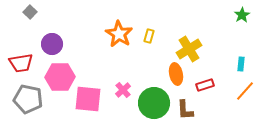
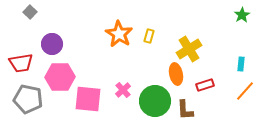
green circle: moved 1 px right, 2 px up
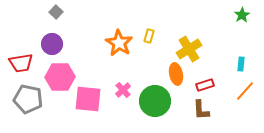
gray square: moved 26 px right
orange star: moved 9 px down
brown L-shape: moved 16 px right
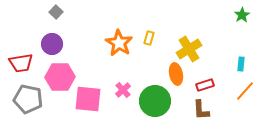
yellow rectangle: moved 2 px down
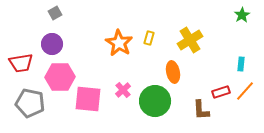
gray square: moved 1 px left, 1 px down; rotated 16 degrees clockwise
yellow cross: moved 1 px right, 9 px up
orange ellipse: moved 3 px left, 2 px up
red rectangle: moved 16 px right, 7 px down
gray pentagon: moved 2 px right, 4 px down
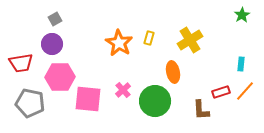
gray square: moved 6 px down
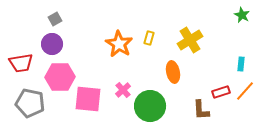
green star: rotated 14 degrees counterclockwise
orange star: moved 1 px down
green circle: moved 5 px left, 5 px down
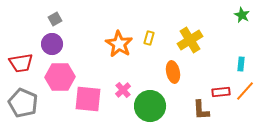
red rectangle: rotated 12 degrees clockwise
gray pentagon: moved 7 px left; rotated 12 degrees clockwise
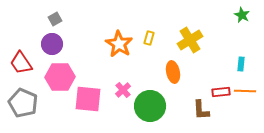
red trapezoid: rotated 65 degrees clockwise
orange line: rotated 50 degrees clockwise
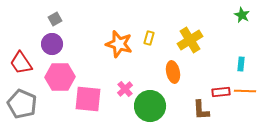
orange star: rotated 16 degrees counterclockwise
pink cross: moved 2 px right, 1 px up
gray pentagon: moved 1 px left, 1 px down
